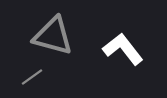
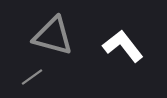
white L-shape: moved 3 px up
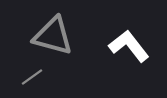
white L-shape: moved 6 px right
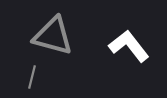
gray line: rotated 40 degrees counterclockwise
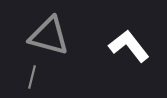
gray triangle: moved 4 px left
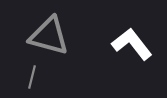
white L-shape: moved 3 px right, 2 px up
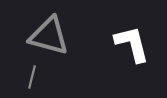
white L-shape: rotated 24 degrees clockwise
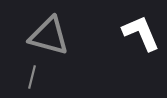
white L-shape: moved 9 px right, 11 px up; rotated 9 degrees counterclockwise
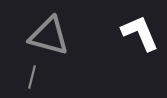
white L-shape: moved 1 px left
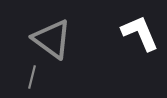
gray triangle: moved 3 px right, 3 px down; rotated 21 degrees clockwise
